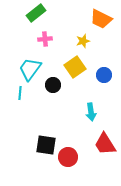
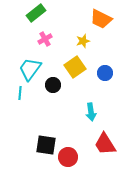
pink cross: rotated 24 degrees counterclockwise
blue circle: moved 1 px right, 2 px up
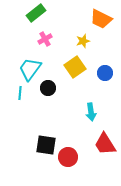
black circle: moved 5 px left, 3 px down
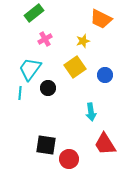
green rectangle: moved 2 px left
blue circle: moved 2 px down
red circle: moved 1 px right, 2 px down
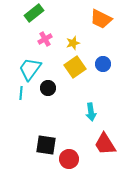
yellow star: moved 10 px left, 2 px down
blue circle: moved 2 px left, 11 px up
cyan line: moved 1 px right
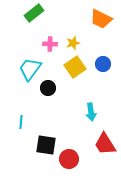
pink cross: moved 5 px right, 5 px down; rotated 32 degrees clockwise
cyan line: moved 29 px down
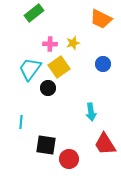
yellow square: moved 16 px left
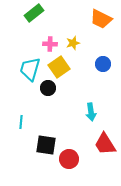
cyan trapezoid: rotated 20 degrees counterclockwise
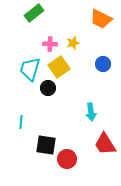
red circle: moved 2 px left
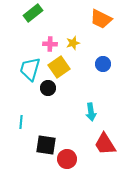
green rectangle: moved 1 px left
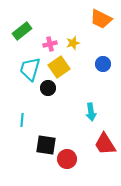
green rectangle: moved 11 px left, 18 px down
pink cross: rotated 16 degrees counterclockwise
cyan line: moved 1 px right, 2 px up
